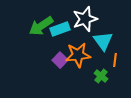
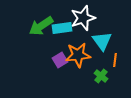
white star: moved 2 px left, 1 px up
cyan rectangle: moved 2 px right, 1 px up; rotated 12 degrees clockwise
cyan triangle: moved 1 px left
purple square: rotated 14 degrees clockwise
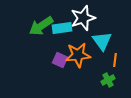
purple square: rotated 35 degrees counterclockwise
green cross: moved 7 px right, 4 px down; rotated 24 degrees clockwise
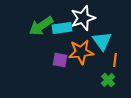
orange star: moved 3 px right, 3 px up
purple square: rotated 14 degrees counterclockwise
green cross: rotated 16 degrees counterclockwise
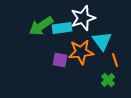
orange line: rotated 24 degrees counterclockwise
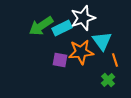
cyan rectangle: rotated 18 degrees counterclockwise
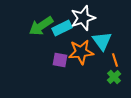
green cross: moved 6 px right, 3 px up
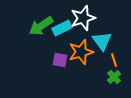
orange star: rotated 10 degrees counterclockwise
orange line: moved 1 px left
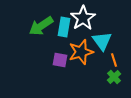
white star: rotated 15 degrees counterclockwise
cyan rectangle: moved 2 px right, 1 px up; rotated 54 degrees counterclockwise
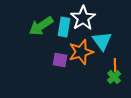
orange line: moved 1 px right, 5 px down; rotated 16 degrees clockwise
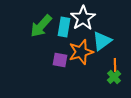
green arrow: rotated 15 degrees counterclockwise
cyan triangle: rotated 30 degrees clockwise
